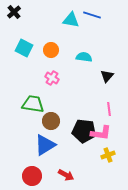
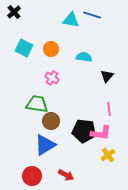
orange circle: moved 1 px up
green trapezoid: moved 4 px right
yellow cross: rotated 16 degrees counterclockwise
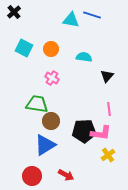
black pentagon: rotated 10 degrees counterclockwise
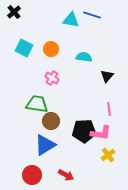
red circle: moved 1 px up
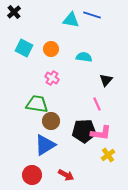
black triangle: moved 1 px left, 4 px down
pink line: moved 12 px left, 5 px up; rotated 16 degrees counterclockwise
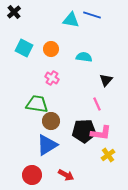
blue triangle: moved 2 px right
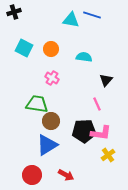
black cross: rotated 24 degrees clockwise
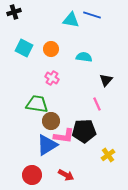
pink L-shape: moved 37 px left, 3 px down
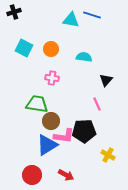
pink cross: rotated 24 degrees counterclockwise
yellow cross: rotated 24 degrees counterclockwise
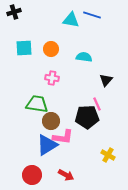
cyan square: rotated 30 degrees counterclockwise
black pentagon: moved 3 px right, 14 px up
pink L-shape: moved 1 px left, 1 px down
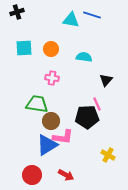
black cross: moved 3 px right
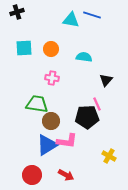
pink L-shape: moved 4 px right, 4 px down
yellow cross: moved 1 px right, 1 px down
